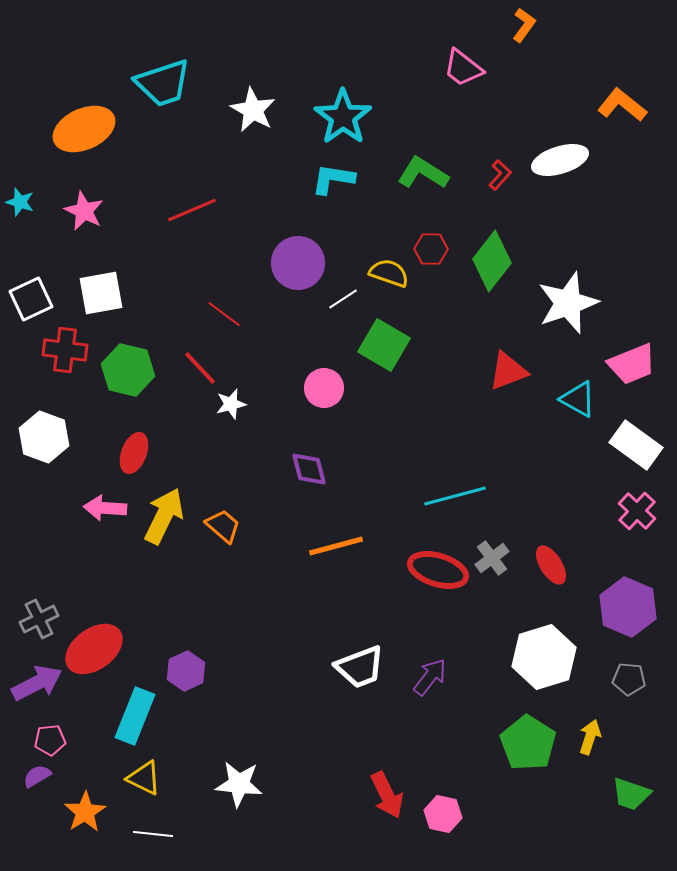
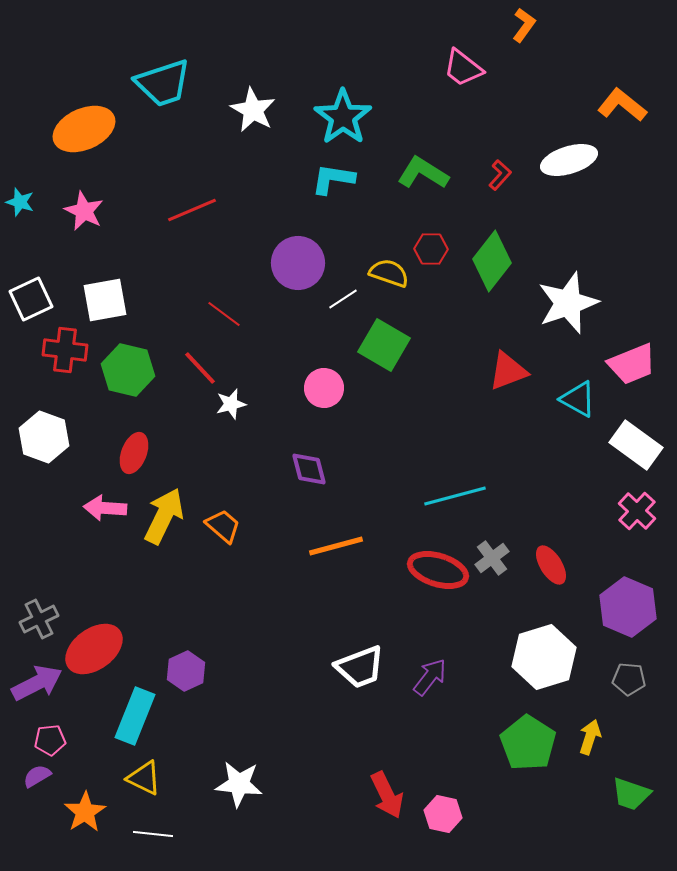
white ellipse at (560, 160): moved 9 px right
white square at (101, 293): moved 4 px right, 7 px down
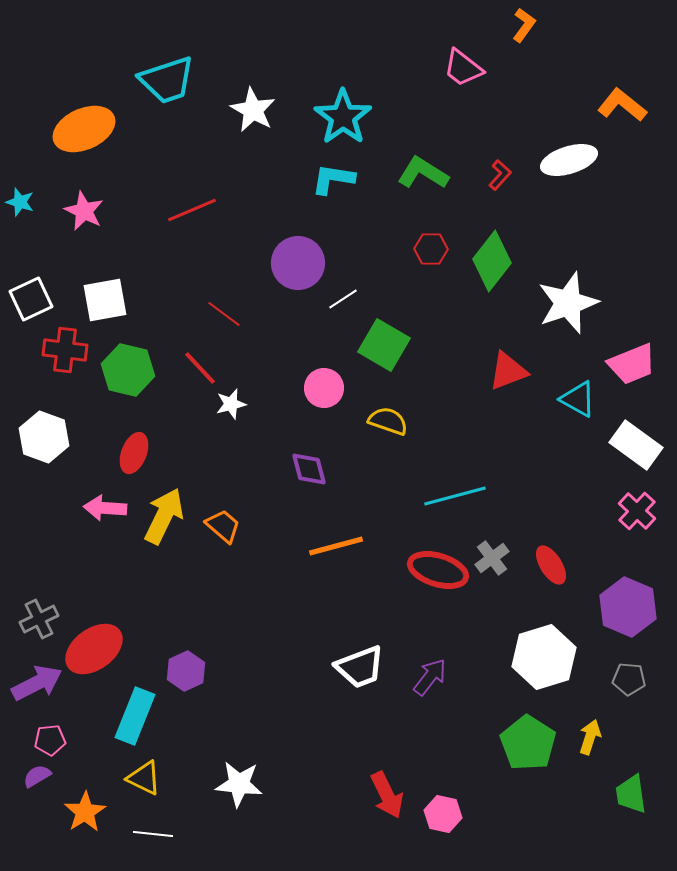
cyan trapezoid at (163, 83): moved 4 px right, 3 px up
yellow semicircle at (389, 273): moved 1 px left, 148 px down
green trapezoid at (631, 794): rotated 63 degrees clockwise
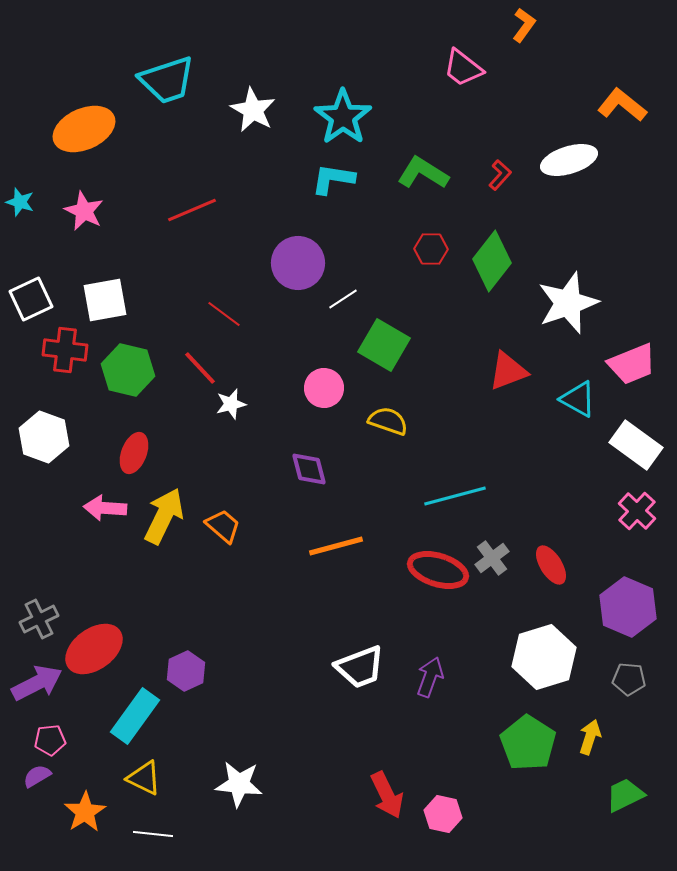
purple arrow at (430, 677): rotated 18 degrees counterclockwise
cyan rectangle at (135, 716): rotated 14 degrees clockwise
green trapezoid at (631, 794): moved 6 px left, 1 px down; rotated 72 degrees clockwise
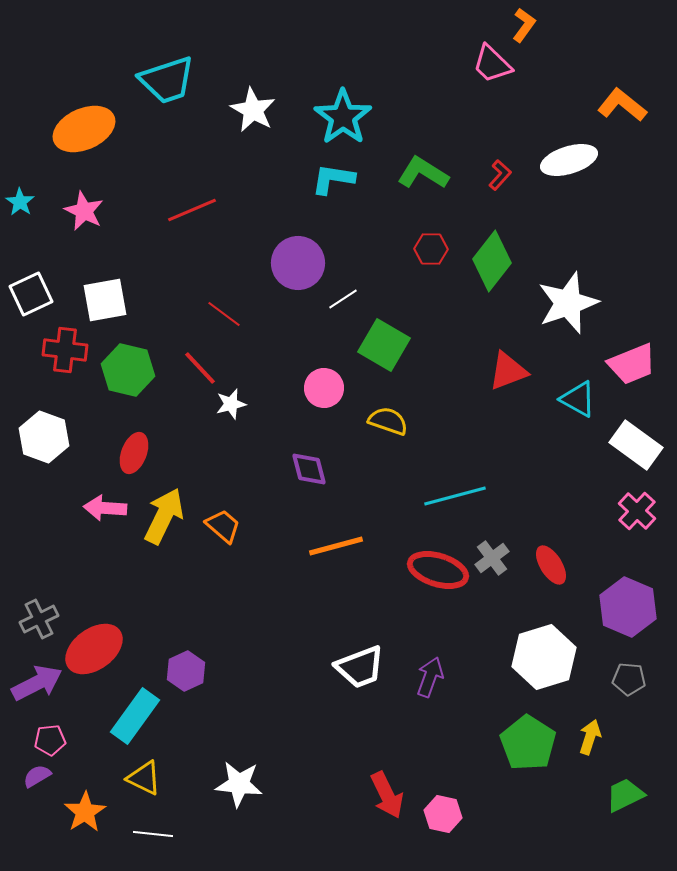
pink trapezoid at (463, 68): moved 29 px right, 4 px up; rotated 6 degrees clockwise
cyan star at (20, 202): rotated 16 degrees clockwise
white square at (31, 299): moved 5 px up
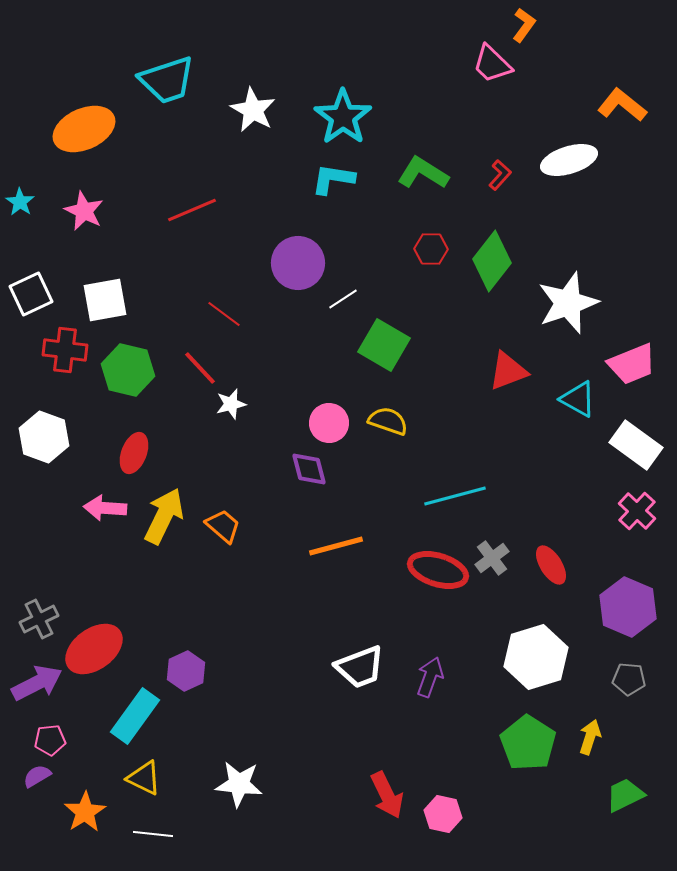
pink circle at (324, 388): moved 5 px right, 35 px down
white hexagon at (544, 657): moved 8 px left
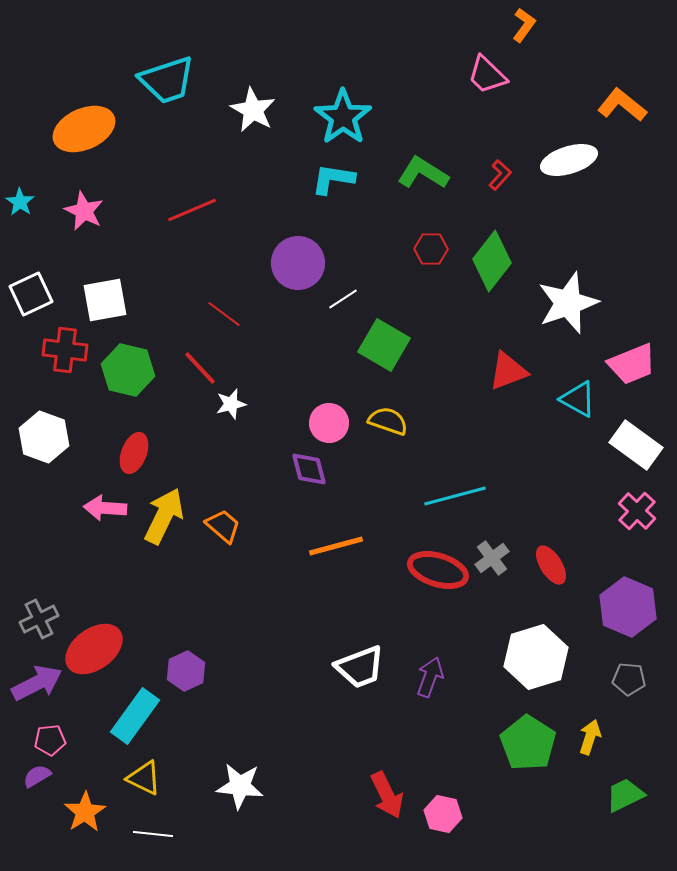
pink trapezoid at (492, 64): moved 5 px left, 11 px down
white star at (239, 784): moved 1 px right, 2 px down
